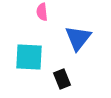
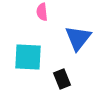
cyan square: moved 1 px left
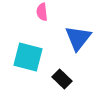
cyan square: rotated 12 degrees clockwise
black rectangle: rotated 24 degrees counterclockwise
